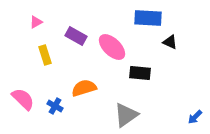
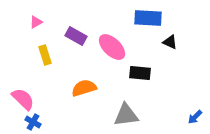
blue cross: moved 22 px left, 16 px down
gray triangle: rotated 28 degrees clockwise
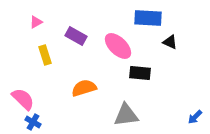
pink ellipse: moved 6 px right, 1 px up
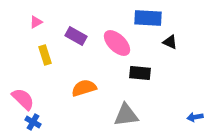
pink ellipse: moved 1 px left, 3 px up
blue arrow: rotated 35 degrees clockwise
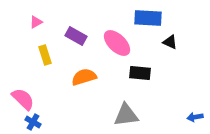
orange semicircle: moved 11 px up
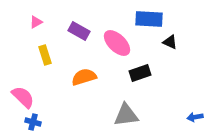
blue rectangle: moved 1 px right, 1 px down
purple rectangle: moved 3 px right, 5 px up
black rectangle: rotated 25 degrees counterclockwise
pink semicircle: moved 2 px up
blue cross: rotated 14 degrees counterclockwise
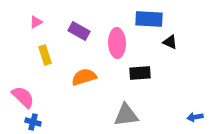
pink ellipse: rotated 44 degrees clockwise
black rectangle: rotated 15 degrees clockwise
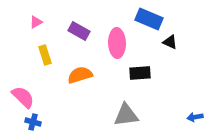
blue rectangle: rotated 20 degrees clockwise
orange semicircle: moved 4 px left, 2 px up
